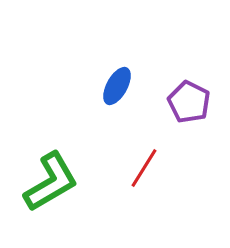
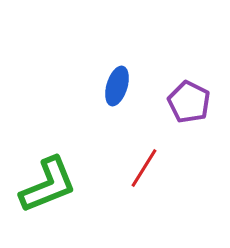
blue ellipse: rotated 12 degrees counterclockwise
green L-shape: moved 3 px left, 3 px down; rotated 8 degrees clockwise
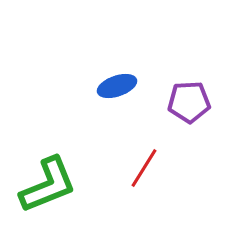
blue ellipse: rotated 54 degrees clockwise
purple pentagon: rotated 30 degrees counterclockwise
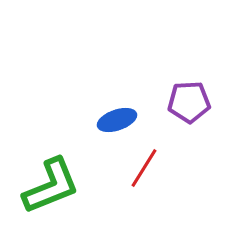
blue ellipse: moved 34 px down
green L-shape: moved 3 px right, 1 px down
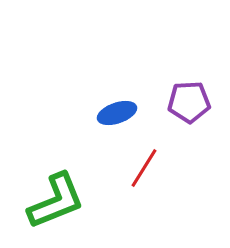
blue ellipse: moved 7 px up
green L-shape: moved 5 px right, 15 px down
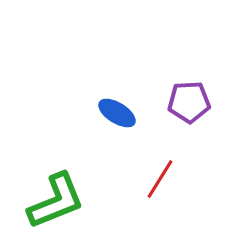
blue ellipse: rotated 51 degrees clockwise
red line: moved 16 px right, 11 px down
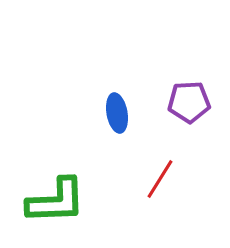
blue ellipse: rotated 48 degrees clockwise
green L-shape: rotated 20 degrees clockwise
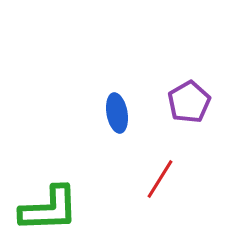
purple pentagon: rotated 27 degrees counterclockwise
green L-shape: moved 7 px left, 8 px down
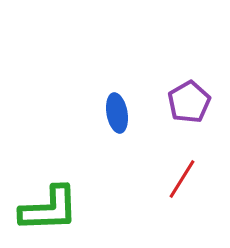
red line: moved 22 px right
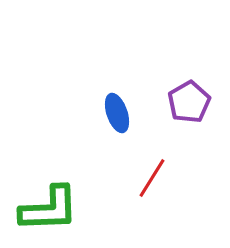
blue ellipse: rotated 9 degrees counterclockwise
red line: moved 30 px left, 1 px up
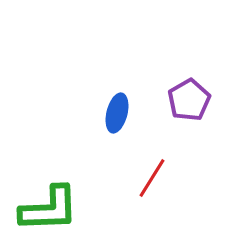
purple pentagon: moved 2 px up
blue ellipse: rotated 33 degrees clockwise
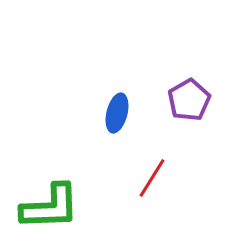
green L-shape: moved 1 px right, 2 px up
